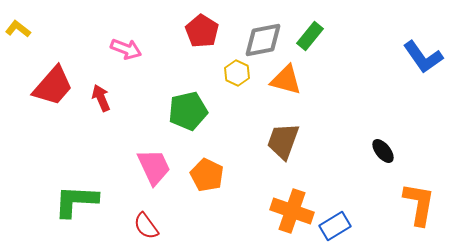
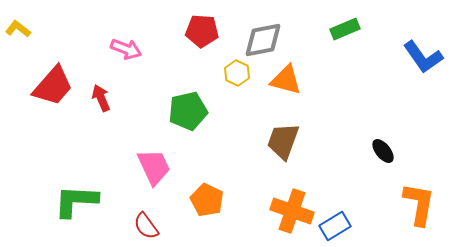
red pentagon: rotated 28 degrees counterclockwise
green rectangle: moved 35 px right, 7 px up; rotated 28 degrees clockwise
orange pentagon: moved 25 px down
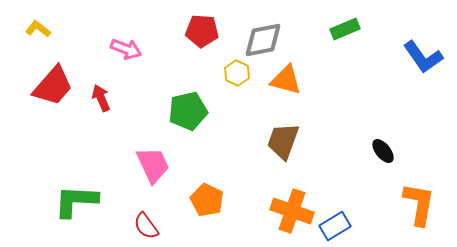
yellow L-shape: moved 20 px right
pink trapezoid: moved 1 px left, 2 px up
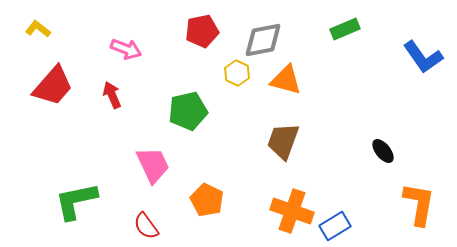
red pentagon: rotated 16 degrees counterclockwise
red arrow: moved 11 px right, 3 px up
green L-shape: rotated 15 degrees counterclockwise
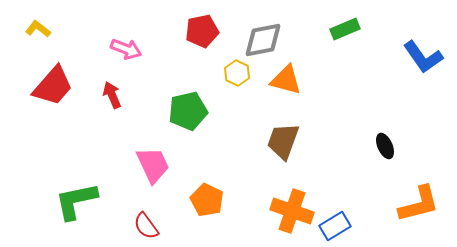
black ellipse: moved 2 px right, 5 px up; rotated 15 degrees clockwise
orange L-shape: rotated 66 degrees clockwise
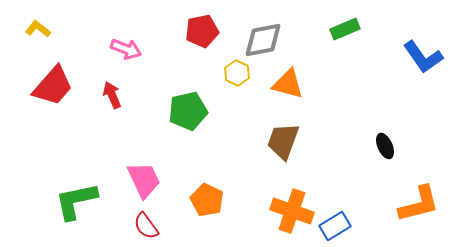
orange triangle: moved 2 px right, 4 px down
pink trapezoid: moved 9 px left, 15 px down
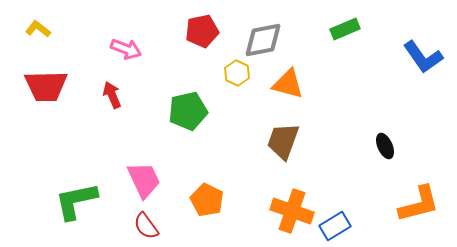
red trapezoid: moved 7 px left; rotated 48 degrees clockwise
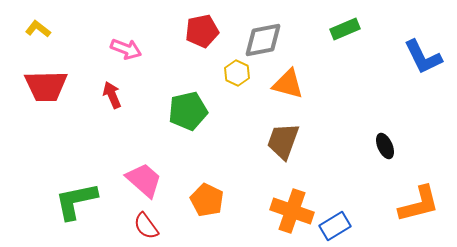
blue L-shape: rotated 9 degrees clockwise
pink trapezoid: rotated 24 degrees counterclockwise
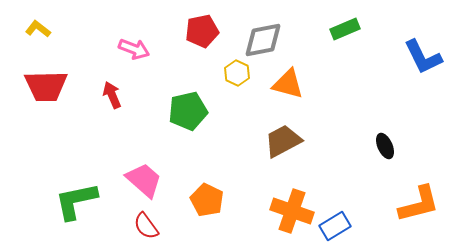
pink arrow: moved 8 px right
brown trapezoid: rotated 42 degrees clockwise
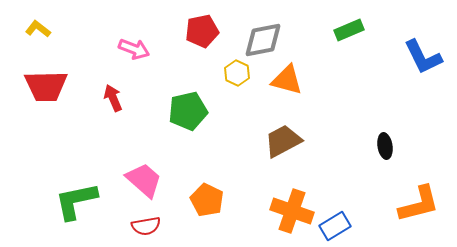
green rectangle: moved 4 px right, 1 px down
orange triangle: moved 1 px left, 4 px up
red arrow: moved 1 px right, 3 px down
black ellipse: rotated 15 degrees clockwise
red semicircle: rotated 64 degrees counterclockwise
